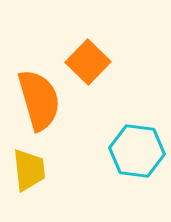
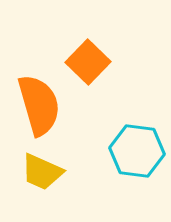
orange semicircle: moved 5 px down
yellow trapezoid: moved 13 px right, 2 px down; rotated 120 degrees clockwise
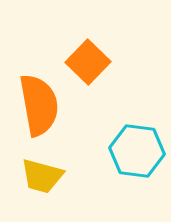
orange semicircle: rotated 6 degrees clockwise
yellow trapezoid: moved 4 px down; rotated 9 degrees counterclockwise
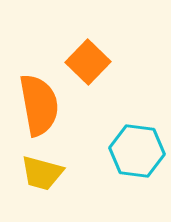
yellow trapezoid: moved 3 px up
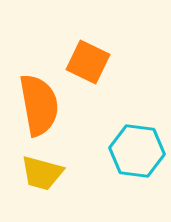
orange square: rotated 18 degrees counterclockwise
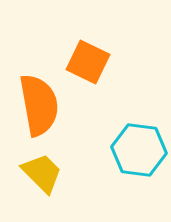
cyan hexagon: moved 2 px right, 1 px up
yellow trapezoid: rotated 150 degrees counterclockwise
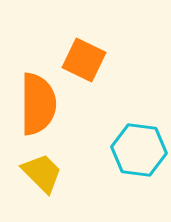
orange square: moved 4 px left, 2 px up
orange semicircle: moved 1 px left, 1 px up; rotated 10 degrees clockwise
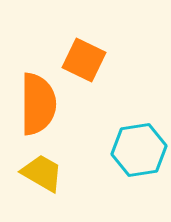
cyan hexagon: rotated 16 degrees counterclockwise
yellow trapezoid: rotated 15 degrees counterclockwise
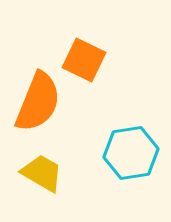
orange semicircle: moved 2 px up; rotated 22 degrees clockwise
cyan hexagon: moved 8 px left, 3 px down
